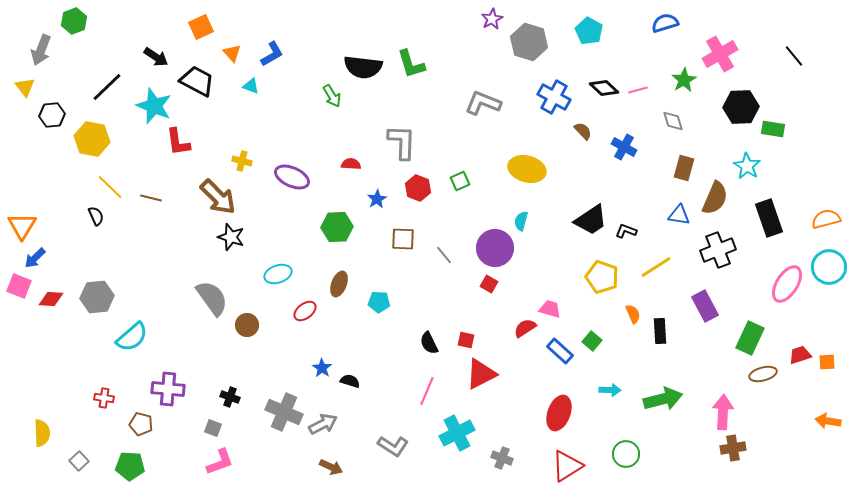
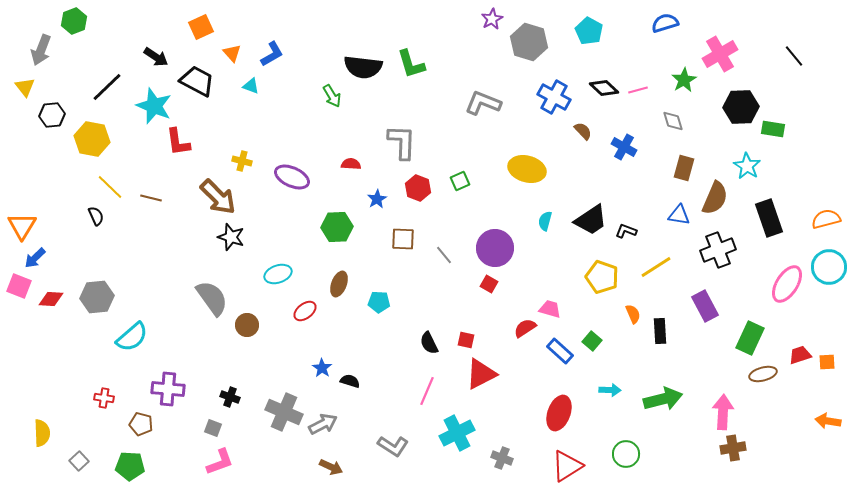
cyan semicircle at (521, 221): moved 24 px right
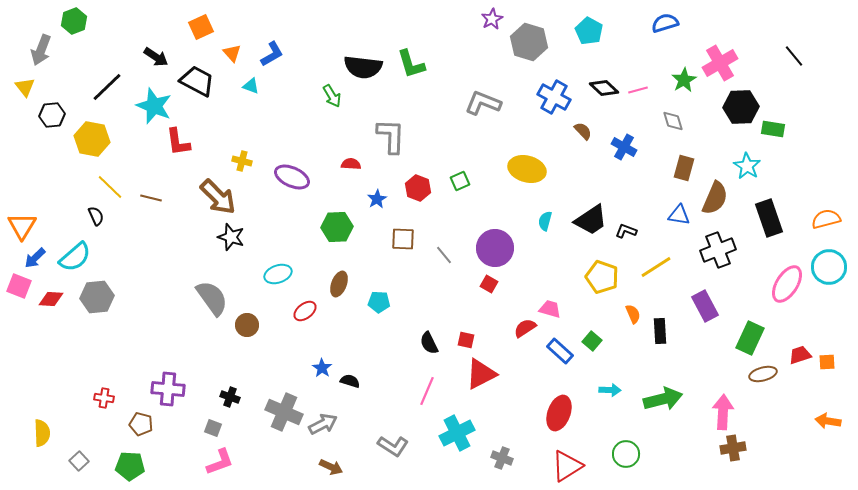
pink cross at (720, 54): moved 9 px down
gray L-shape at (402, 142): moved 11 px left, 6 px up
cyan semicircle at (132, 337): moved 57 px left, 80 px up
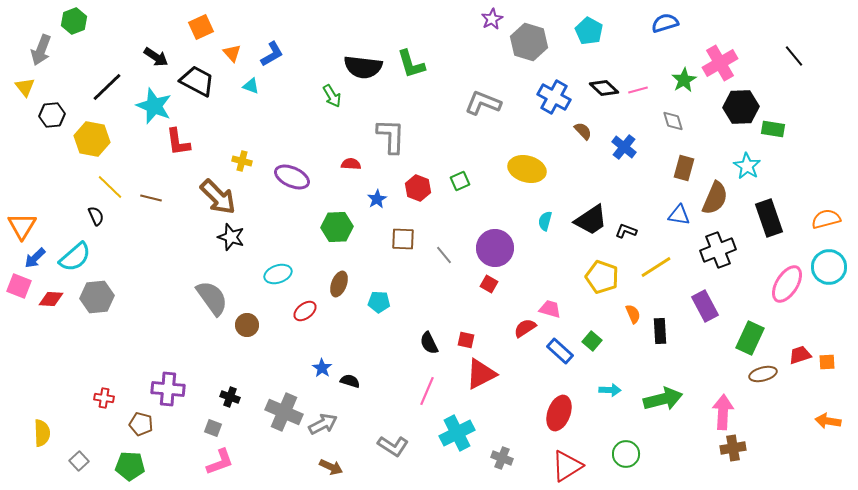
blue cross at (624, 147): rotated 10 degrees clockwise
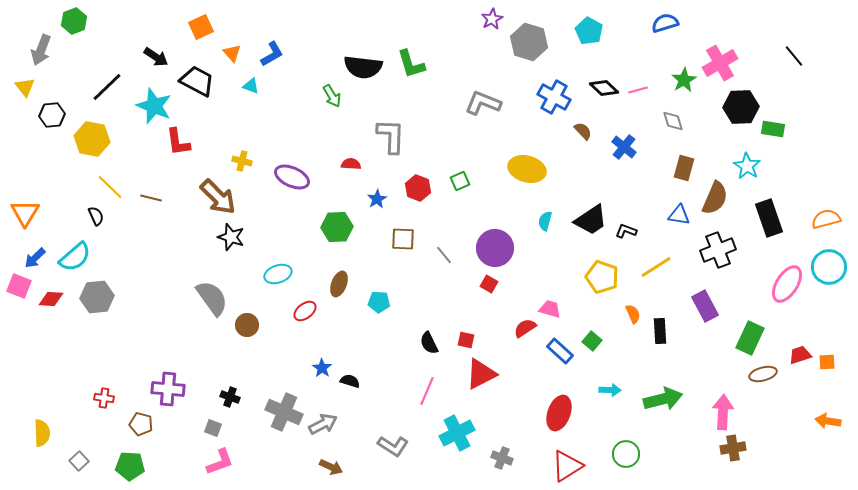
orange triangle at (22, 226): moved 3 px right, 13 px up
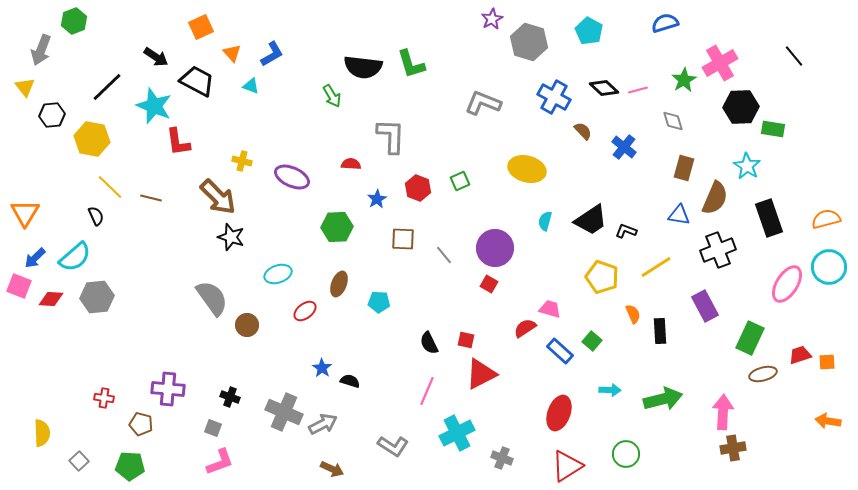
brown arrow at (331, 467): moved 1 px right, 2 px down
